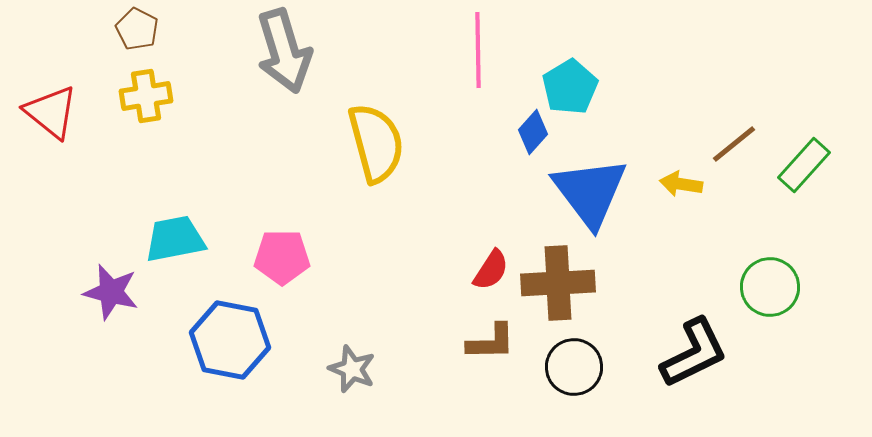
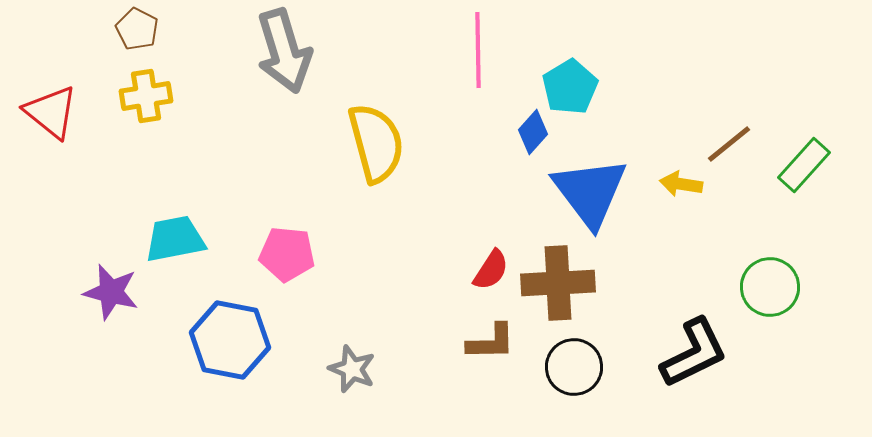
brown line: moved 5 px left
pink pentagon: moved 5 px right, 3 px up; rotated 6 degrees clockwise
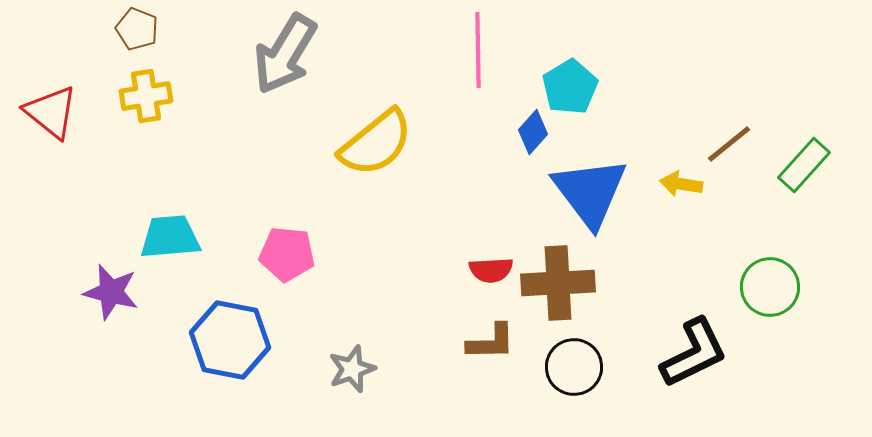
brown pentagon: rotated 6 degrees counterclockwise
gray arrow: moved 1 px right, 3 px down; rotated 48 degrees clockwise
yellow semicircle: rotated 66 degrees clockwise
cyan trapezoid: moved 5 px left, 2 px up; rotated 6 degrees clockwise
red semicircle: rotated 54 degrees clockwise
gray star: rotated 30 degrees clockwise
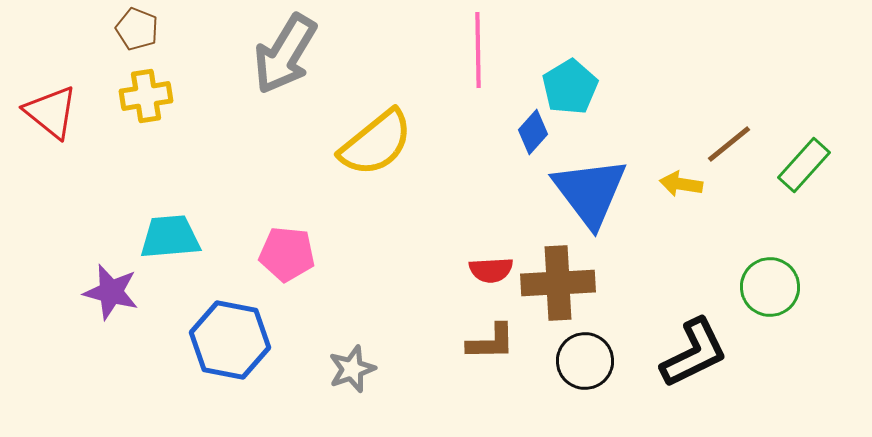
black circle: moved 11 px right, 6 px up
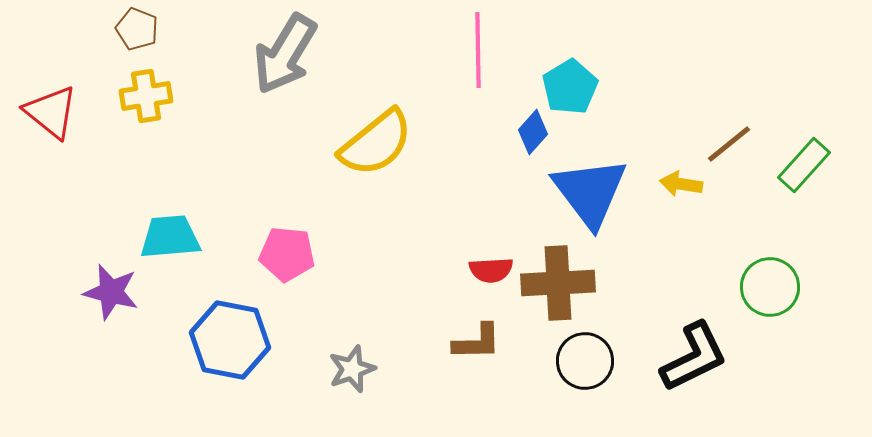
brown L-shape: moved 14 px left
black L-shape: moved 4 px down
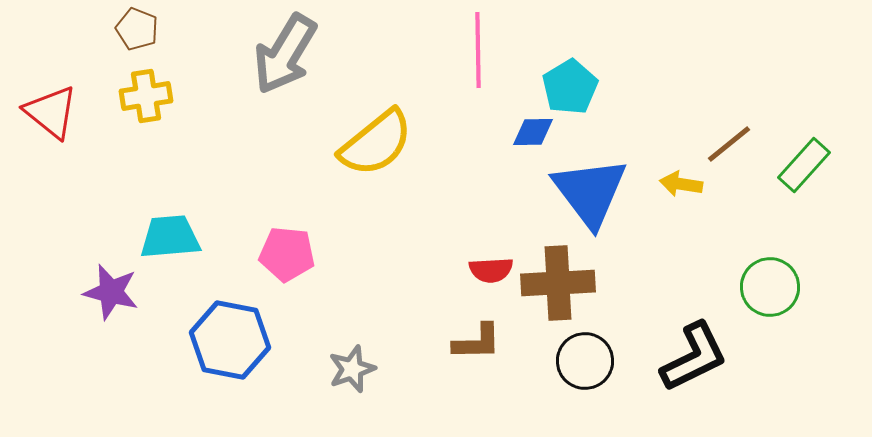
blue diamond: rotated 48 degrees clockwise
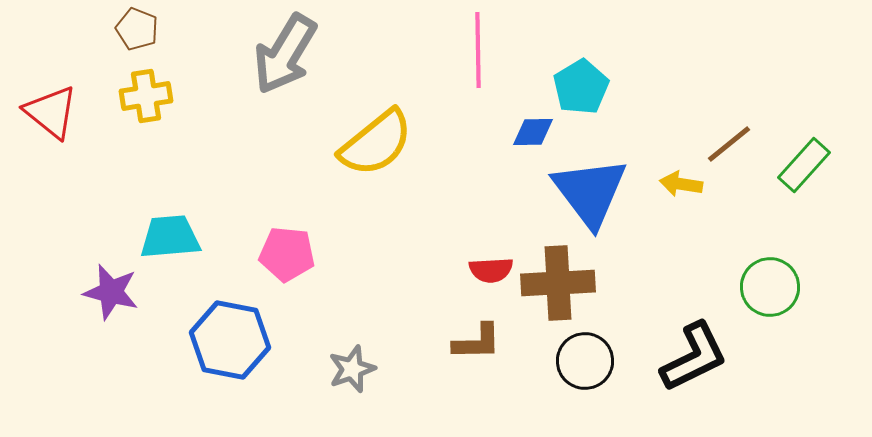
cyan pentagon: moved 11 px right
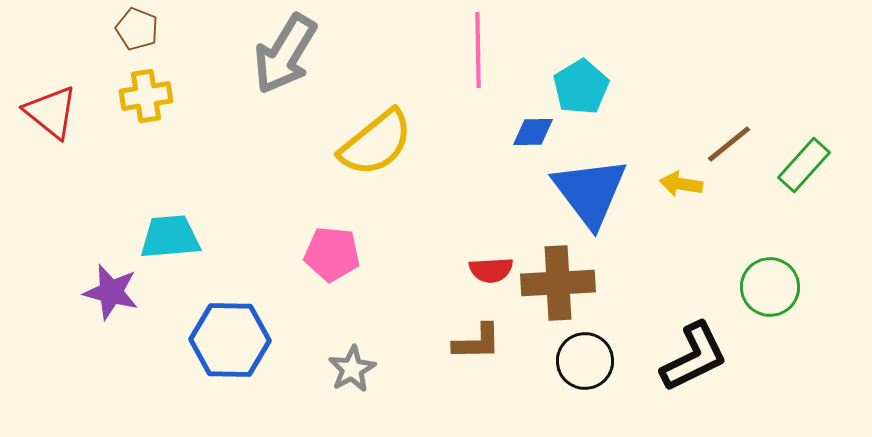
pink pentagon: moved 45 px right
blue hexagon: rotated 10 degrees counterclockwise
gray star: rotated 9 degrees counterclockwise
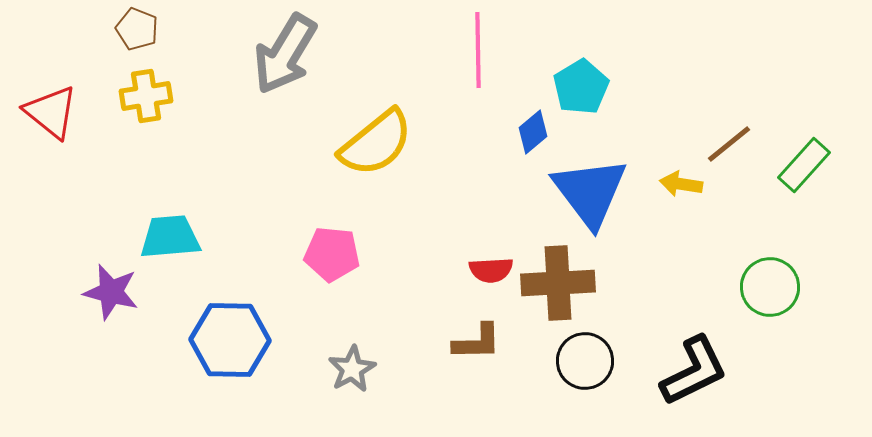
blue diamond: rotated 39 degrees counterclockwise
black L-shape: moved 14 px down
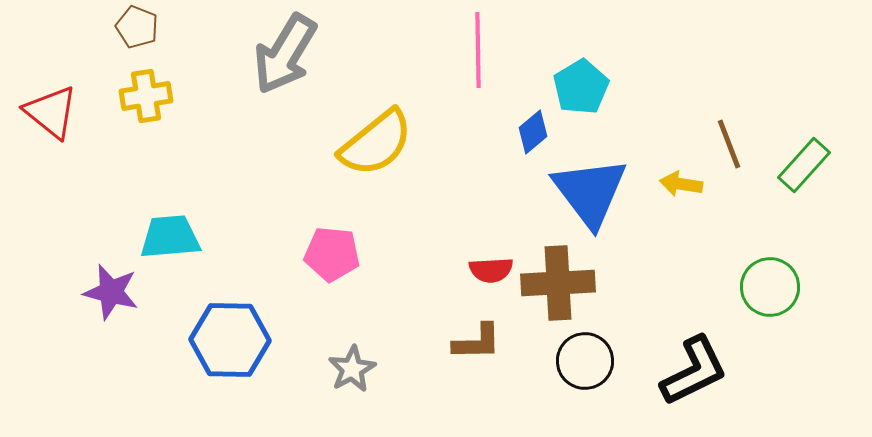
brown pentagon: moved 2 px up
brown line: rotated 72 degrees counterclockwise
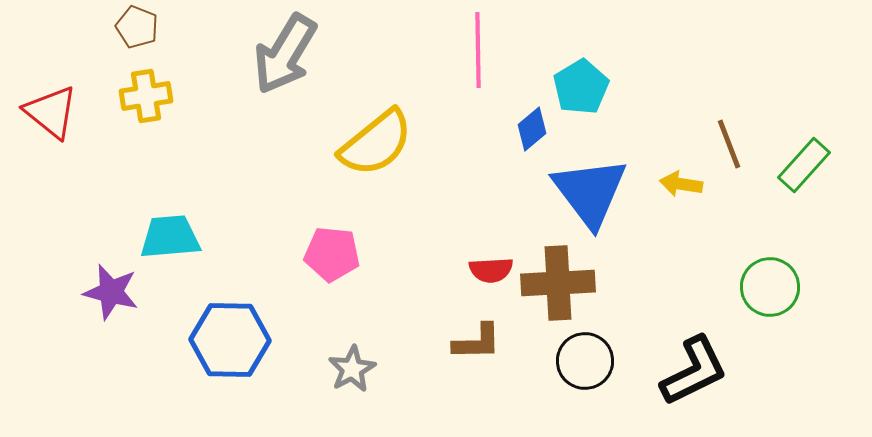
blue diamond: moved 1 px left, 3 px up
